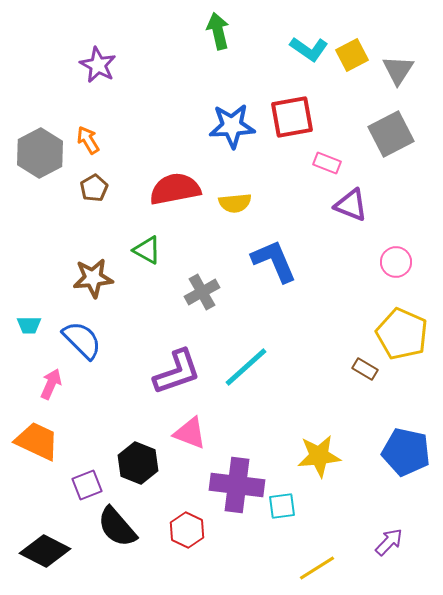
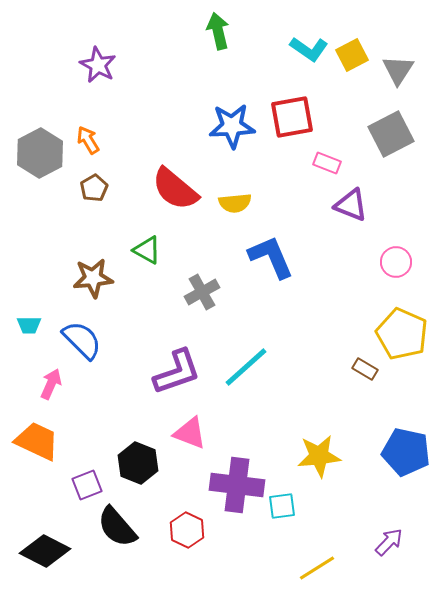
red semicircle: rotated 129 degrees counterclockwise
blue L-shape: moved 3 px left, 4 px up
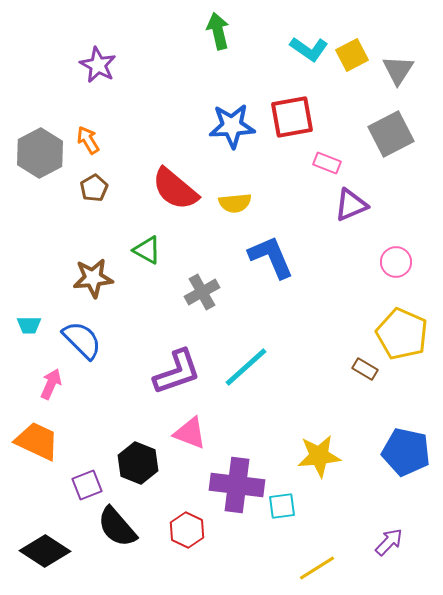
purple triangle: rotated 45 degrees counterclockwise
black diamond: rotated 6 degrees clockwise
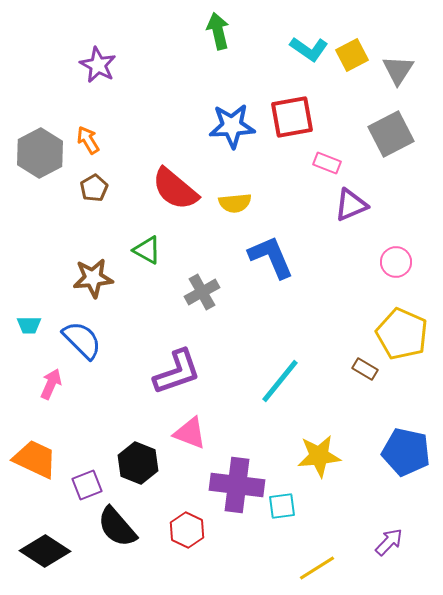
cyan line: moved 34 px right, 14 px down; rotated 9 degrees counterclockwise
orange trapezoid: moved 2 px left, 18 px down
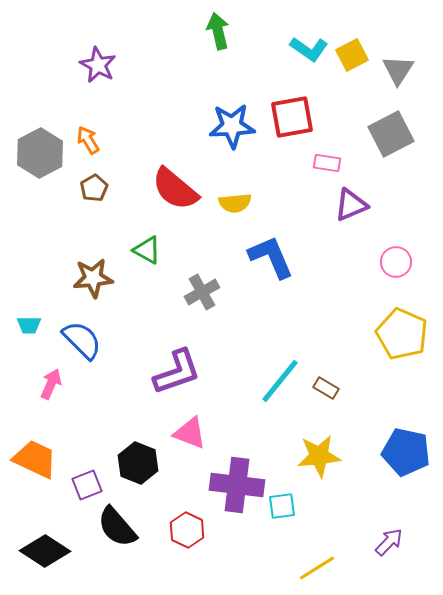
pink rectangle: rotated 12 degrees counterclockwise
brown rectangle: moved 39 px left, 19 px down
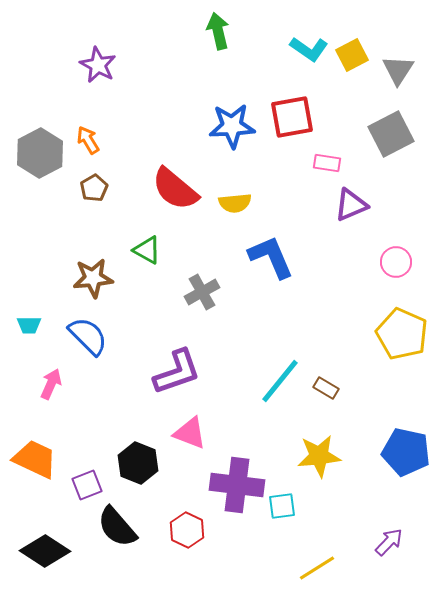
blue semicircle: moved 6 px right, 4 px up
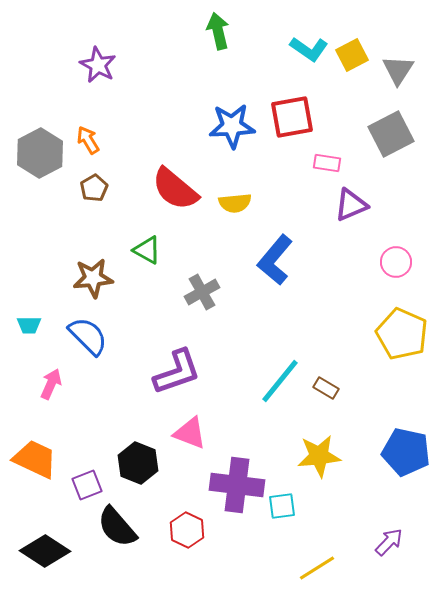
blue L-shape: moved 4 px right, 3 px down; rotated 117 degrees counterclockwise
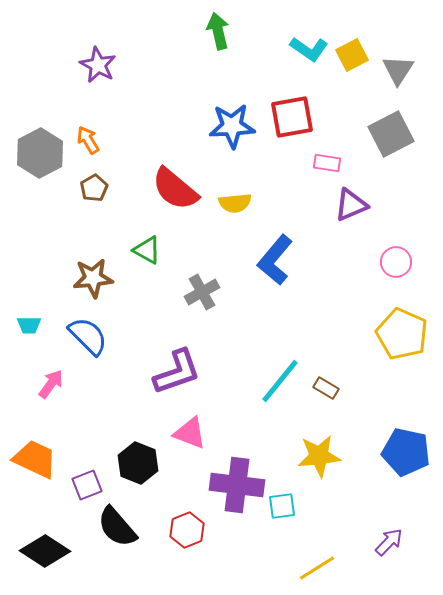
pink arrow: rotated 12 degrees clockwise
red hexagon: rotated 12 degrees clockwise
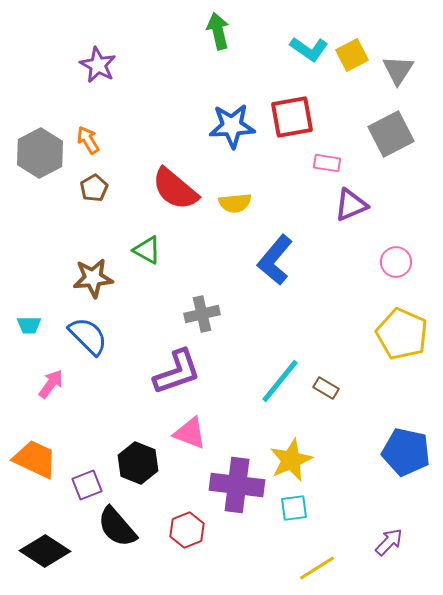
gray cross: moved 22 px down; rotated 16 degrees clockwise
yellow star: moved 28 px left, 4 px down; rotated 18 degrees counterclockwise
cyan square: moved 12 px right, 2 px down
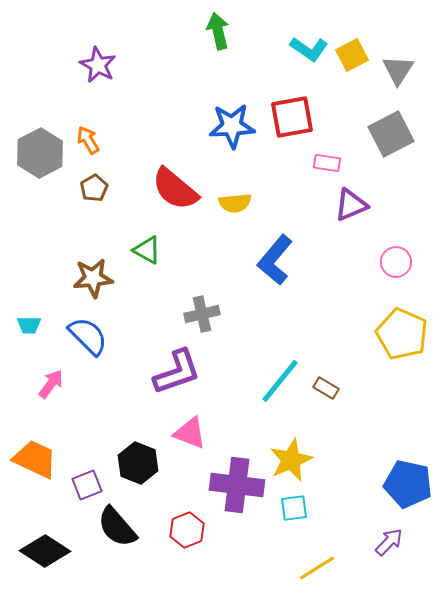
blue pentagon: moved 2 px right, 32 px down
